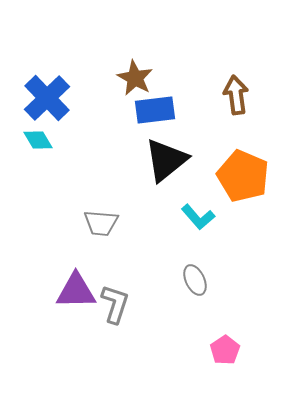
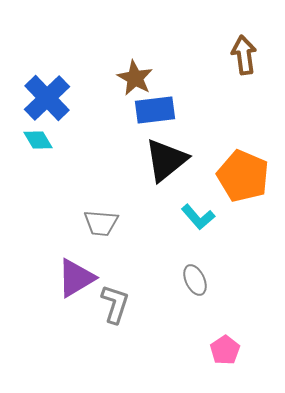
brown arrow: moved 8 px right, 40 px up
purple triangle: moved 13 px up; rotated 30 degrees counterclockwise
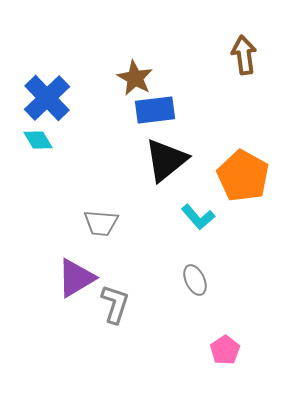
orange pentagon: rotated 6 degrees clockwise
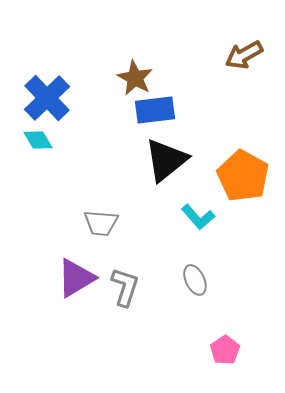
brown arrow: rotated 111 degrees counterclockwise
gray L-shape: moved 10 px right, 17 px up
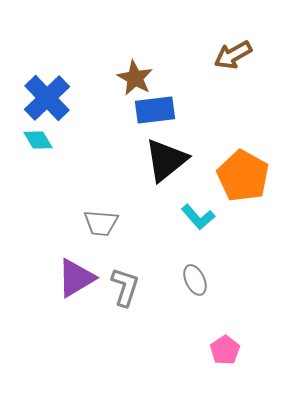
brown arrow: moved 11 px left
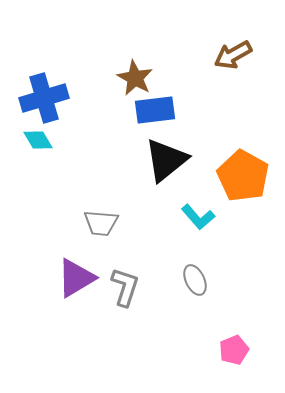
blue cross: moved 3 px left; rotated 27 degrees clockwise
pink pentagon: moved 9 px right; rotated 12 degrees clockwise
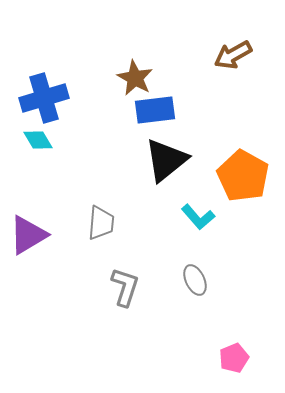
gray trapezoid: rotated 90 degrees counterclockwise
purple triangle: moved 48 px left, 43 px up
pink pentagon: moved 8 px down
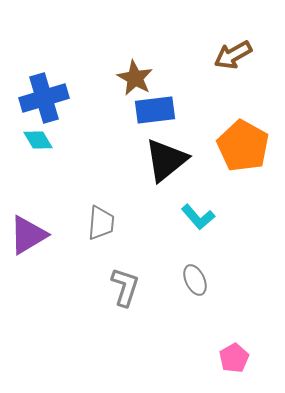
orange pentagon: moved 30 px up
pink pentagon: rotated 8 degrees counterclockwise
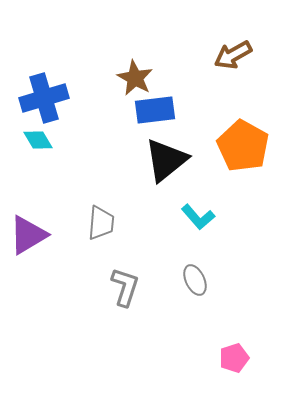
pink pentagon: rotated 12 degrees clockwise
